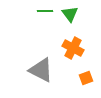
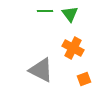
orange square: moved 2 px left, 1 px down
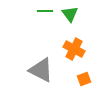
orange cross: moved 1 px right, 1 px down
